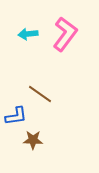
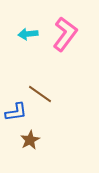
blue L-shape: moved 4 px up
brown star: moved 3 px left; rotated 30 degrees counterclockwise
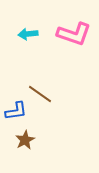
pink L-shape: moved 9 px right; rotated 72 degrees clockwise
blue L-shape: moved 1 px up
brown star: moved 5 px left
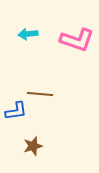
pink L-shape: moved 3 px right, 6 px down
brown line: rotated 30 degrees counterclockwise
brown star: moved 8 px right, 6 px down; rotated 12 degrees clockwise
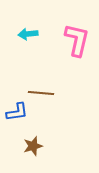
pink L-shape: rotated 96 degrees counterclockwise
brown line: moved 1 px right, 1 px up
blue L-shape: moved 1 px right, 1 px down
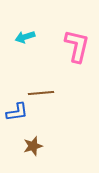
cyan arrow: moved 3 px left, 3 px down; rotated 12 degrees counterclockwise
pink L-shape: moved 6 px down
brown line: rotated 10 degrees counterclockwise
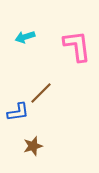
pink L-shape: rotated 20 degrees counterclockwise
brown line: rotated 40 degrees counterclockwise
blue L-shape: moved 1 px right
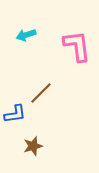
cyan arrow: moved 1 px right, 2 px up
blue L-shape: moved 3 px left, 2 px down
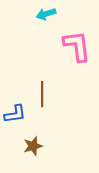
cyan arrow: moved 20 px right, 21 px up
brown line: moved 1 px right, 1 px down; rotated 45 degrees counterclockwise
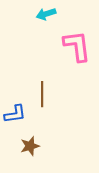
brown star: moved 3 px left
